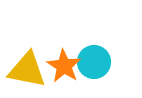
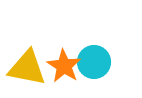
yellow triangle: moved 2 px up
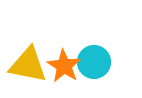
yellow triangle: moved 1 px right, 3 px up
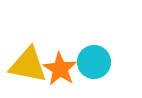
orange star: moved 4 px left, 3 px down
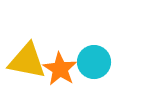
yellow triangle: moved 1 px left, 4 px up
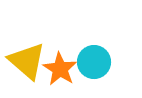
yellow triangle: rotated 30 degrees clockwise
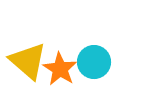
yellow triangle: moved 1 px right
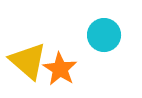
cyan circle: moved 10 px right, 27 px up
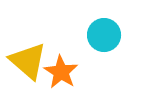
orange star: moved 1 px right, 3 px down
